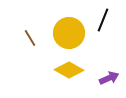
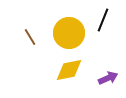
brown line: moved 1 px up
yellow diamond: rotated 40 degrees counterclockwise
purple arrow: moved 1 px left
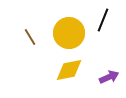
purple arrow: moved 1 px right, 1 px up
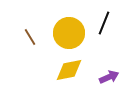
black line: moved 1 px right, 3 px down
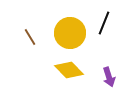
yellow circle: moved 1 px right
yellow diamond: rotated 56 degrees clockwise
purple arrow: rotated 96 degrees clockwise
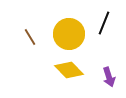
yellow circle: moved 1 px left, 1 px down
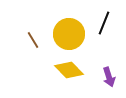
brown line: moved 3 px right, 3 px down
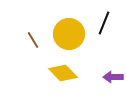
yellow diamond: moved 6 px left, 3 px down
purple arrow: moved 4 px right; rotated 108 degrees clockwise
